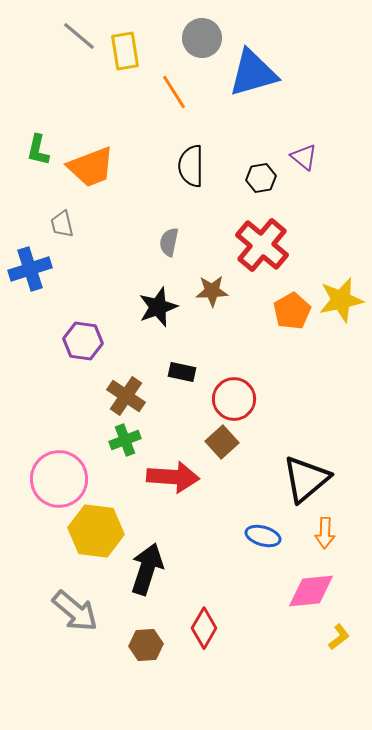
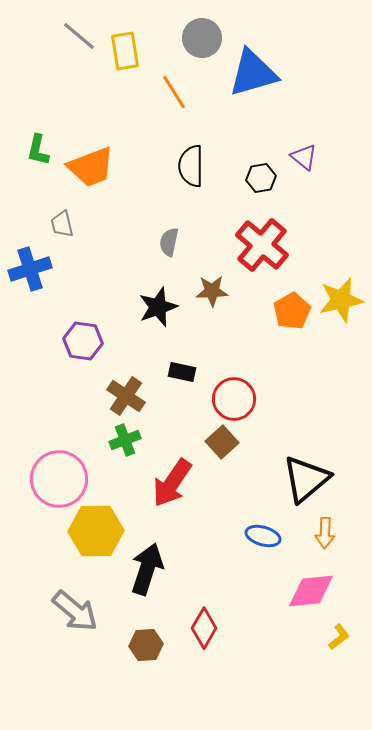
red arrow: moved 1 px left, 6 px down; rotated 120 degrees clockwise
yellow hexagon: rotated 8 degrees counterclockwise
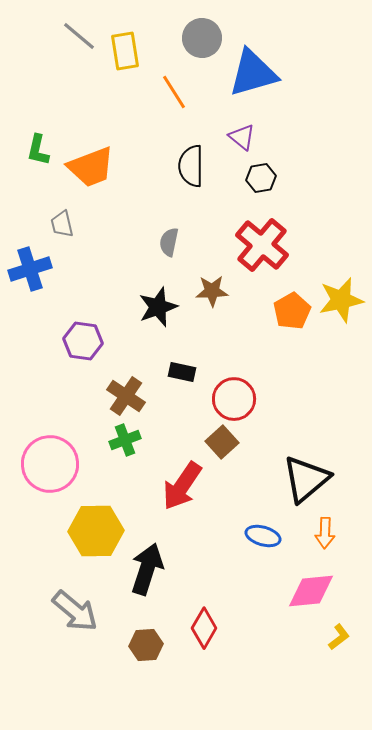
purple triangle: moved 62 px left, 20 px up
pink circle: moved 9 px left, 15 px up
red arrow: moved 10 px right, 3 px down
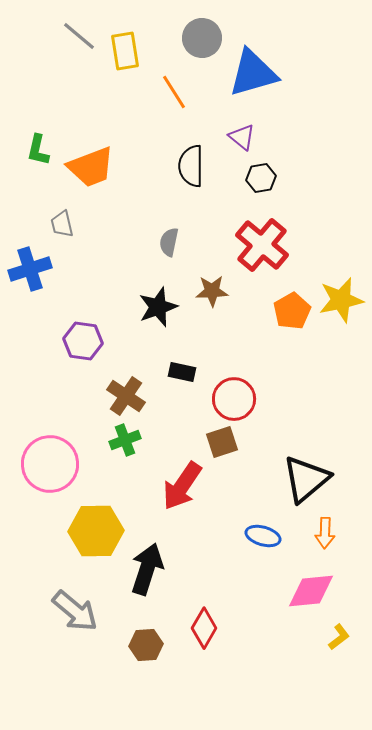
brown square: rotated 24 degrees clockwise
